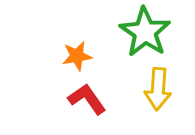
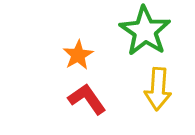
green star: moved 1 px up
orange star: moved 1 px right, 1 px up; rotated 20 degrees counterclockwise
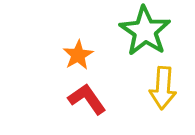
yellow arrow: moved 5 px right, 1 px up
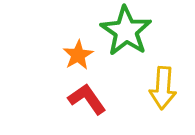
green star: moved 19 px left
